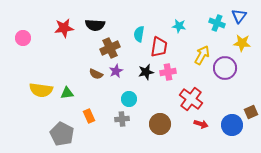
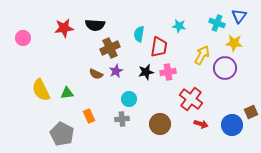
yellow star: moved 8 px left
yellow semicircle: rotated 55 degrees clockwise
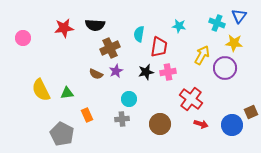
orange rectangle: moved 2 px left, 1 px up
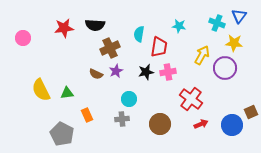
red arrow: rotated 40 degrees counterclockwise
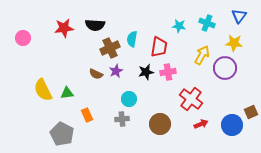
cyan cross: moved 10 px left
cyan semicircle: moved 7 px left, 5 px down
yellow semicircle: moved 2 px right
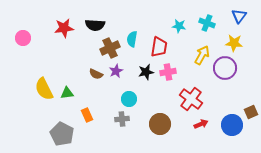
yellow semicircle: moved 1 px right, 1 px up
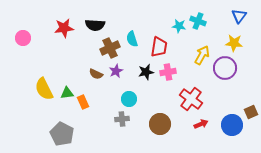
cyan cross: moved 9 px left, 2 px up
cyan semicircle: rotated 28 degrees counterclockwise
orange rectangle: moved 4 px left, 13 px up
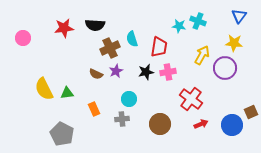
orange rectangle: moved 11 px right, 7 px down
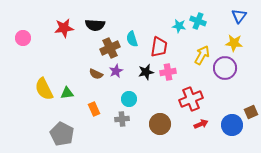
red cross: rotated 30 degrees clockwise
